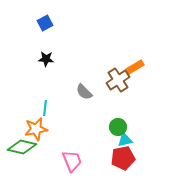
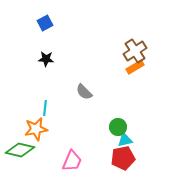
brown cross: moved 17 px right, 29 px up
green diamond: moved 2 px left, 3 px down
pink trapezoid: rotated 45 degrees clockwise
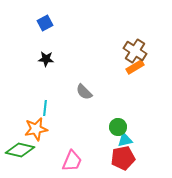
brown cross: rotated 25 degrees counterclockwise
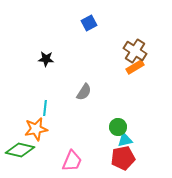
blue square: moved 44 px right
gray semicircle: rotated 102 degrees counterclockwise
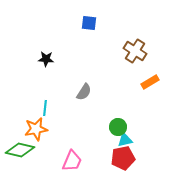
blue square: rotated 35 degrees clockwise
orange rectangle: moved 15 px right, 15 px down
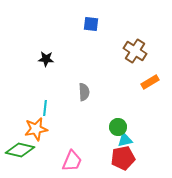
blue square: moved 2 px right, 1 px down
gray semicircle: rotated 36 degrees counterclockwise
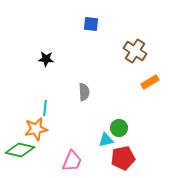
green circle: moved 1 px right, 1 px down
cyan triangle: moved 19 px left
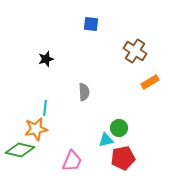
black star: rotated 21 degrees counterclockwise
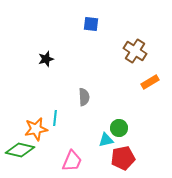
gray semicircle: moved 5 px down
cyan line: moved 10 px right, 10 px down
